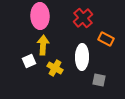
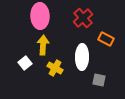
white square: moved 4 px left, 2 px down; rotated 16 degrees counterclockwise
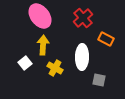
pink ellipse: rotated 35 degrees counterclockwise
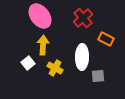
white square: moved 3 px right
gray square: moved 1 px left, 4 px up; rotated 16 degrees counterclockwise
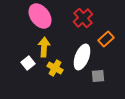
orange rectangle: rotated 70 degrees counterclockwise
yellow arrow: moved 1 px right, 2 px down
white ellipse: rotated 20 degrees clockwise
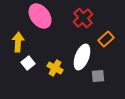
yellow arrow: moved 26 px left, 5 px up
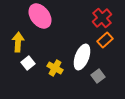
red cross: moved 19 px right
orange rectangle: moved 1 px left, 1 px down
gray square: rotated 32 degrees counterclockwise
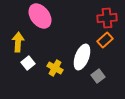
red cross: moved 5 px right; rotated 36 degrees clockwise
